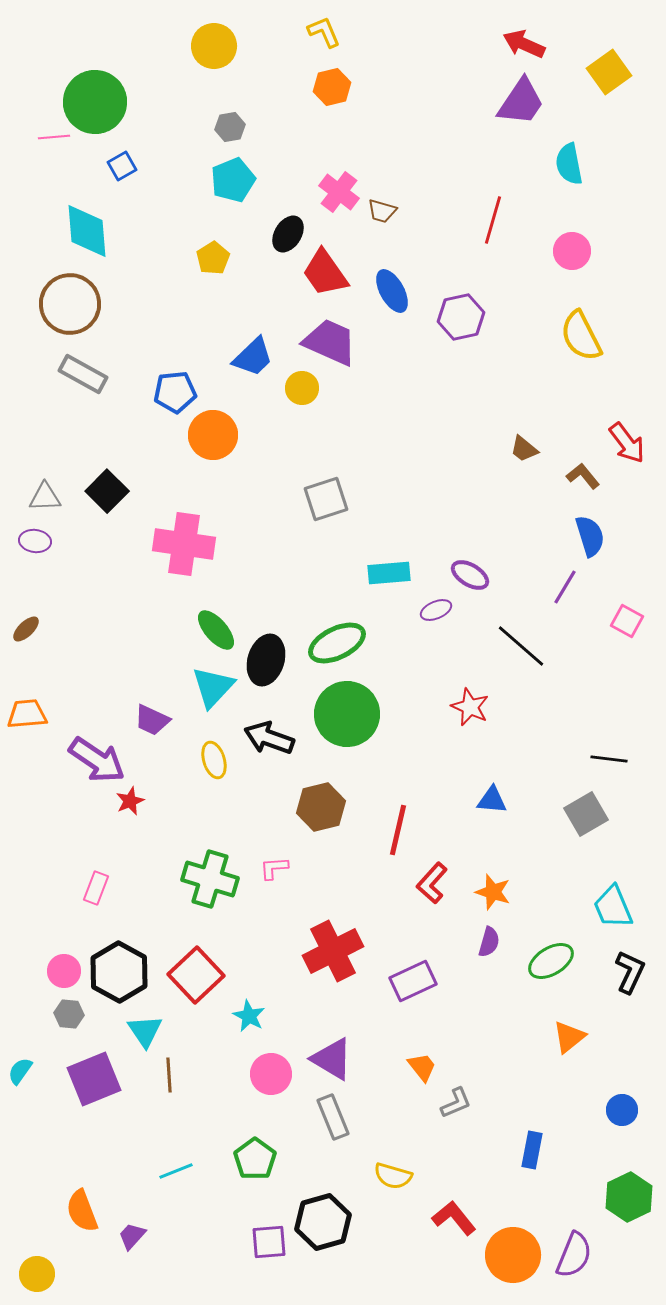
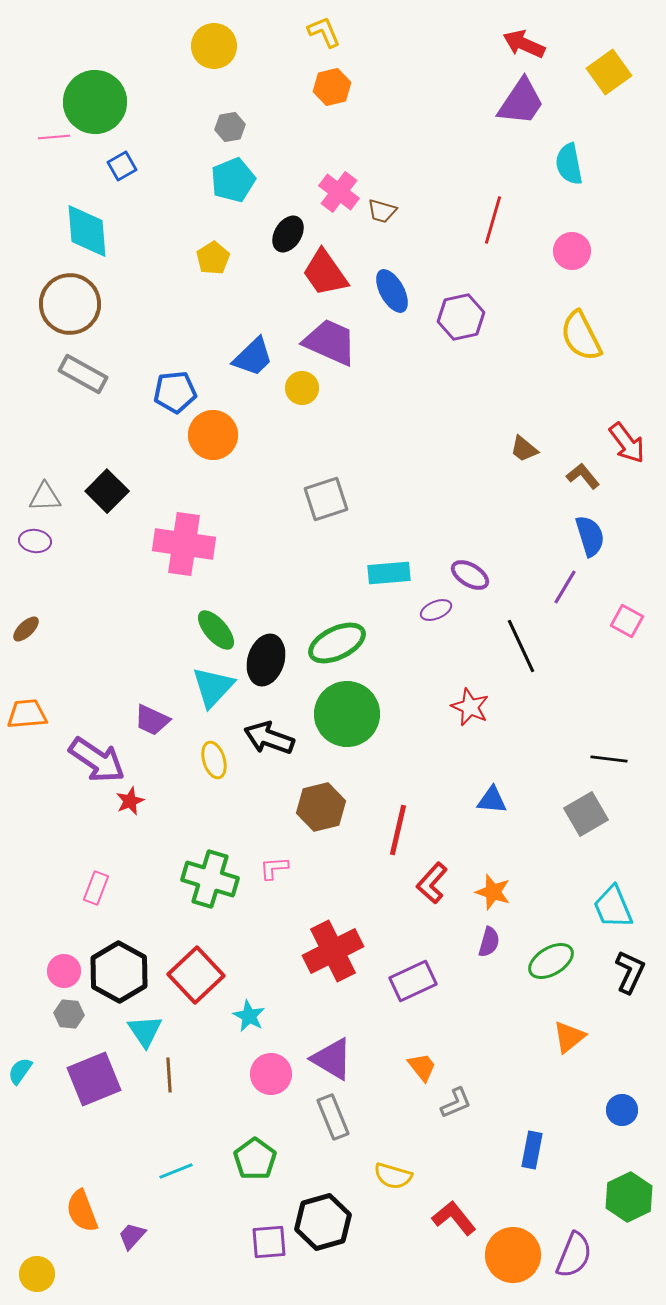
black line at (521, 646): rotated 24 degrees clockwise
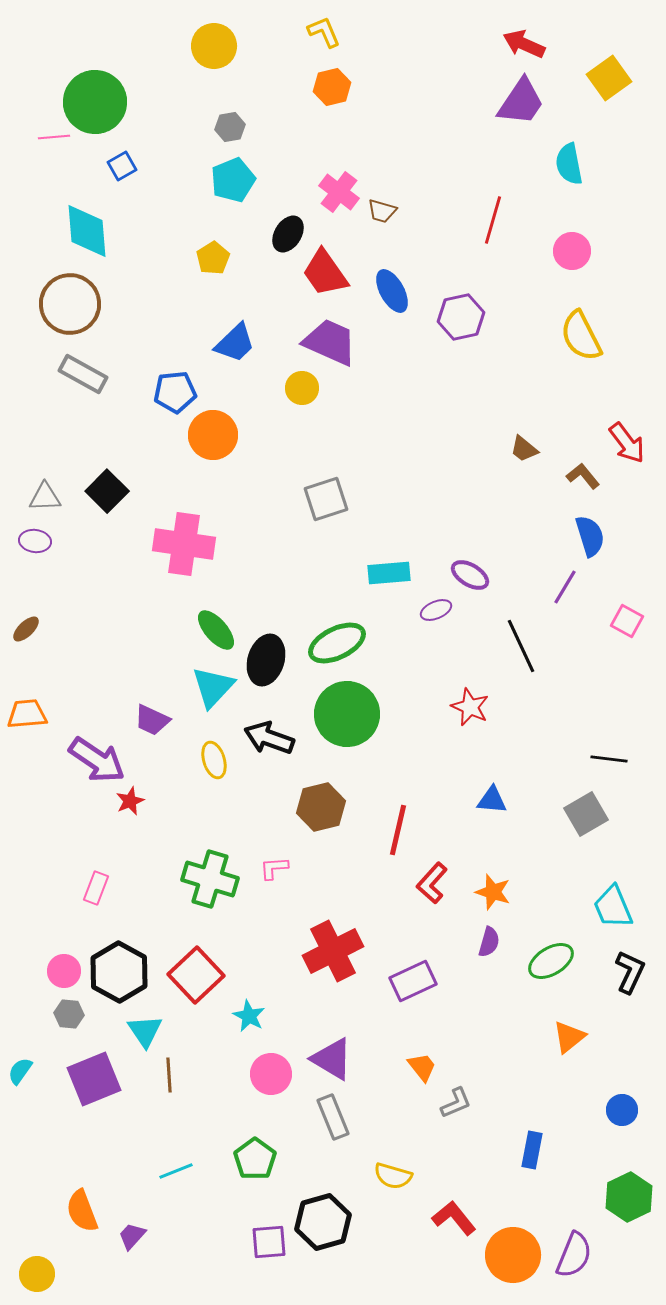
yellow square at (609, 72): moved 6 px down
blue trapezoid at (253, 357): moved 18 px left, 14 px up
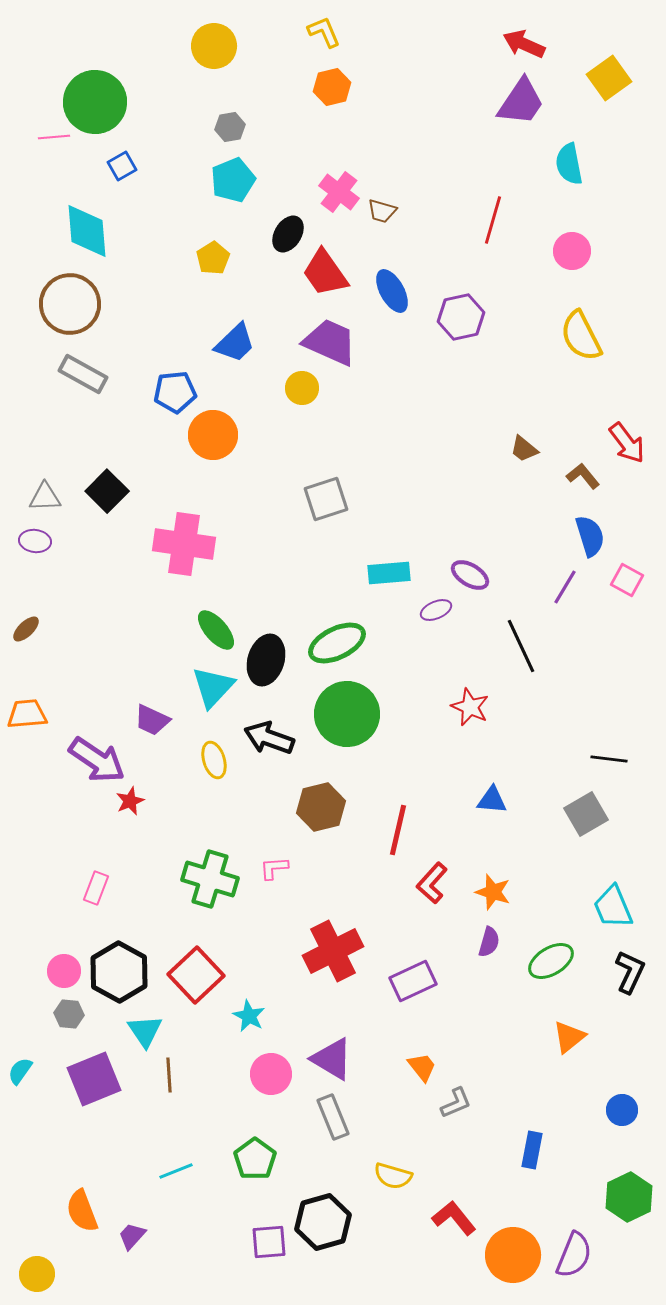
pink square at (627, 621): moved 41 px up
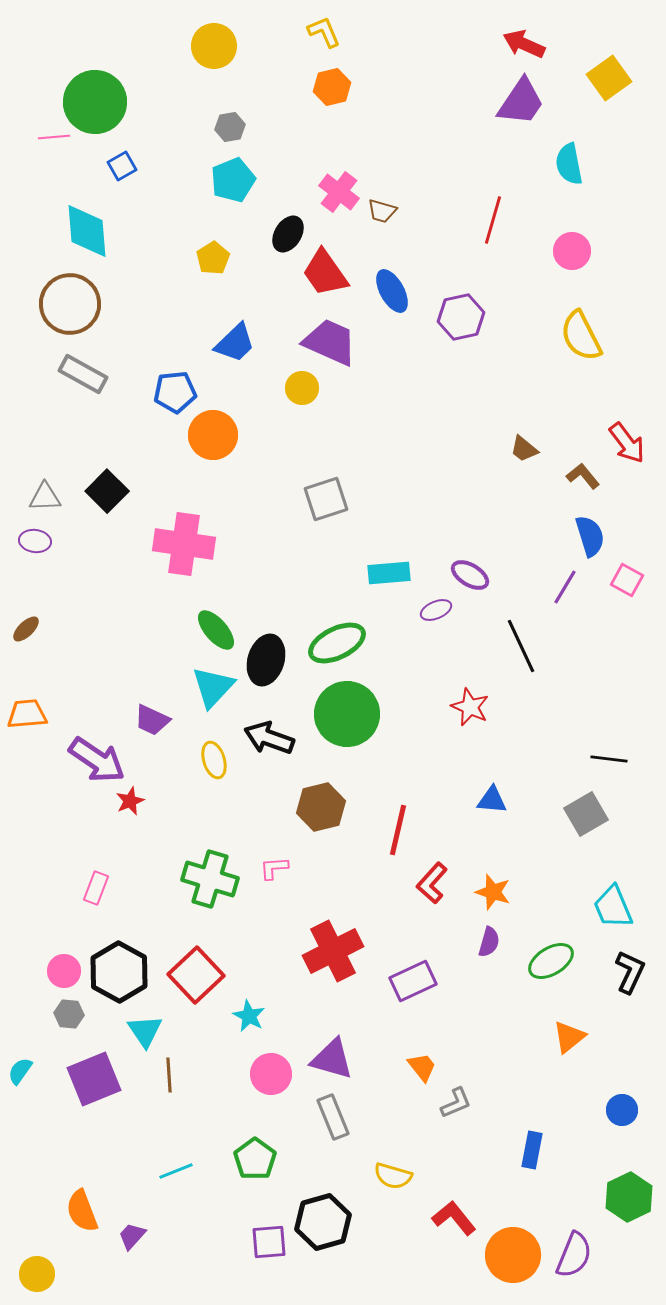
purple triangle at (332, 1059): rotated 15 degrees counterclockwise
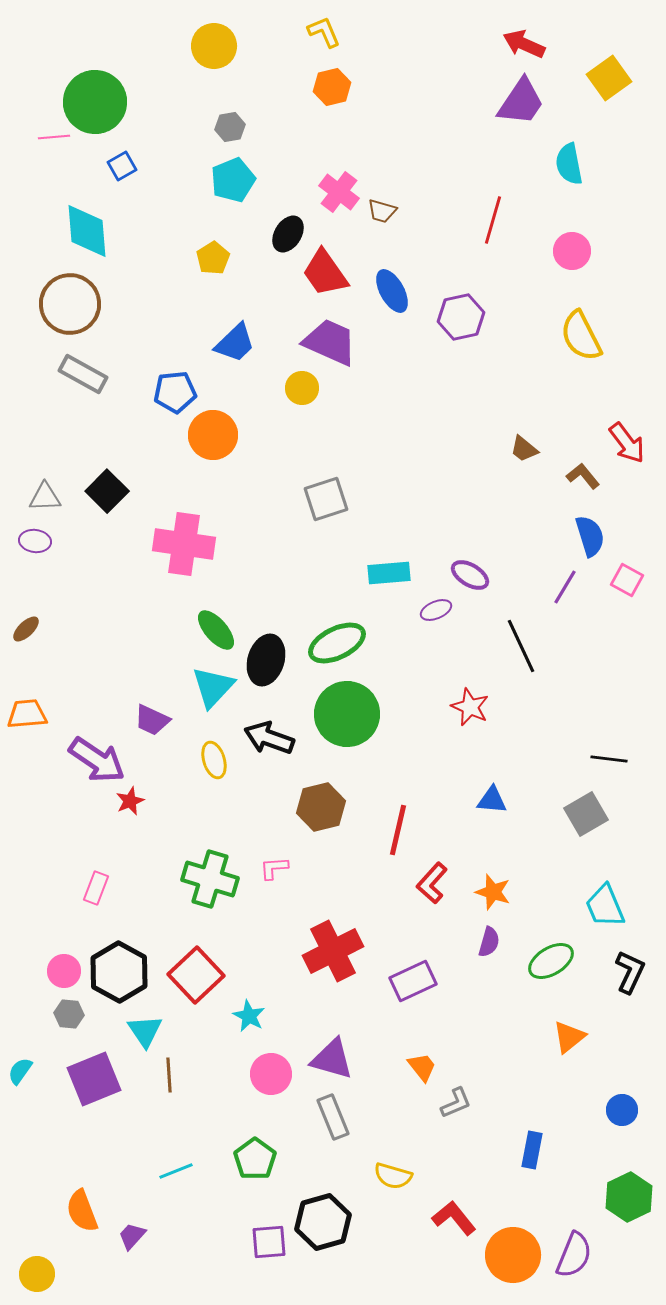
cyan trapezoid at (613, 907): moved 8 px left, 1 px up
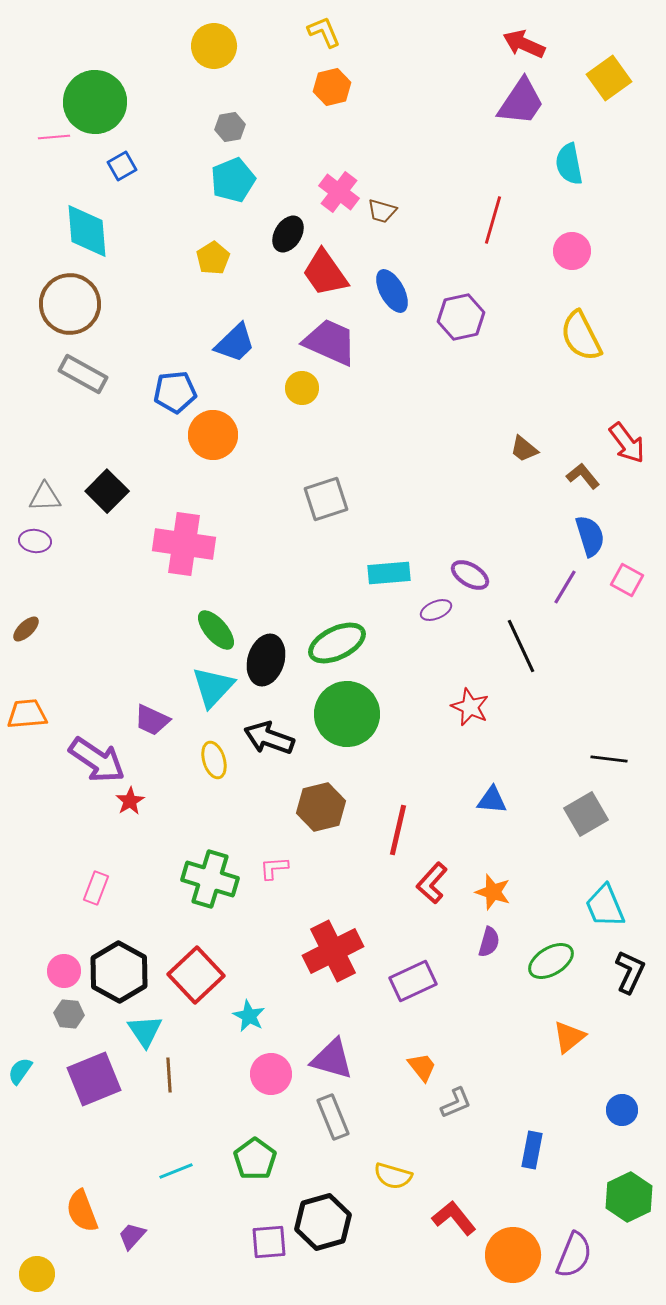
red star at (130, 801): rotated 8 degrees counterclockwise
